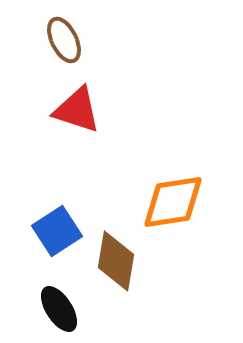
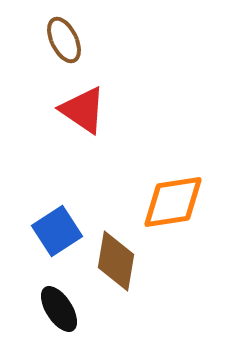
red triangle: moved 6 px right; rotated 16 degrees clockwise
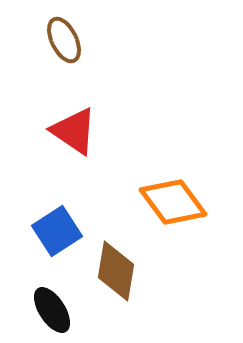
red triangle: moved 9 px left, 21 px down
orange diamond: rotated 62 degrees clockwise
brown diamond: moved 10 px down
black ellipse: moved 7 px left, 1 px down
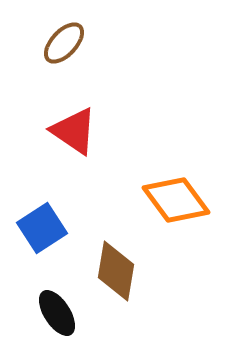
brown ellipse: moved 3 px down; rotated 69 degrees clockwise
orange diamond: moved 3 px right, 2 px up
blue square: moved 15 px left, 3 px up
black ellipse: moved 5 px right, 3 px down
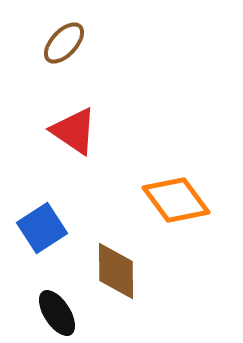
brown diamond: rotated 10 degrees counterclockwise
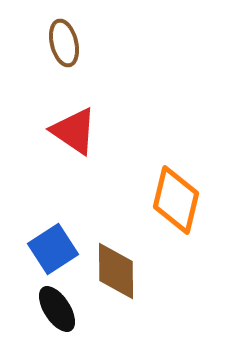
brown ellipse: rotated 57 degrees counterclockwise
orange diamond: rotated 50 degrees clockwise
blue square: moved 11 px right, 21 px down
black ellipse: moved 4 px up
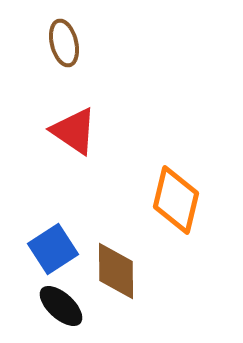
black ellipse: moved 4 px right, 3 px up; rotated 15 degrees counterclockwise
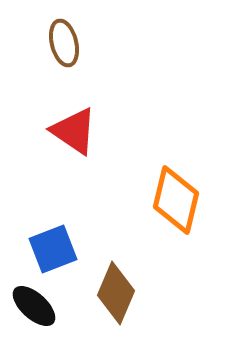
blue square: rotated 12 degrees clockwise
brown diamond: moved 22 px down; rotated 24 degrees clockwise
black ellipse: moved 27 px left
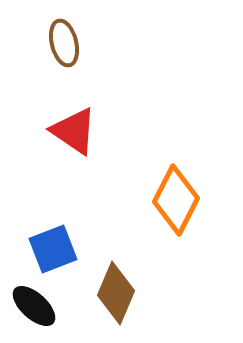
orange diamond: rotated 14 degrees clockwise
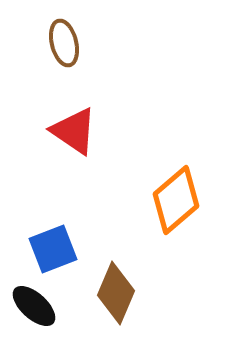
orange diamond: rotated 22 degrees clockwise
